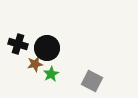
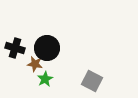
black cross: moved 3 px left, 4 px down
brown star: rotated 21 degrees clockwise
green star: moved 6 px left, 5 px down
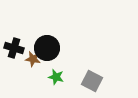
black cross: moved 1 px left
brown star: moved 2 px left, 5 px up
green star: moved 11 px right, 2 px up; rotated 28 degrees counterclockwise
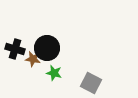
black cross: moved 1 px right, 1 px down
green star: moved 2 px left, 4 px up
gray square: moved 1 px left, 2 px down
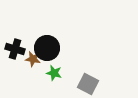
gray square: moved 3 px left, 1 px down
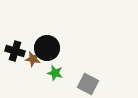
black cross: moved 2 px down
green star: moved 1 px right
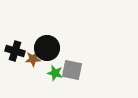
brown star: rotated 14 degrees counterclockwise
gray square: moved 16 px left, 14 px up; rotated 15 degrees counterclockwise
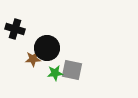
black cross: moved 22 px up
green star: rotated 21 degrees counterclockwise
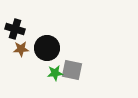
brown star: moved 12 px left, 10 px up
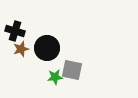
black cross: moved 2 px down
brown star: rotated 14 degrees counterclockwise
green star: moved 4 px down
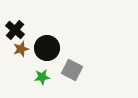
black cross: moved 1 px up; rotated 24 degrees clockwise
gray square: rotated 15 degrees clockwise
green star: moved 13 px left
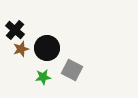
green star: moved 1 px right
